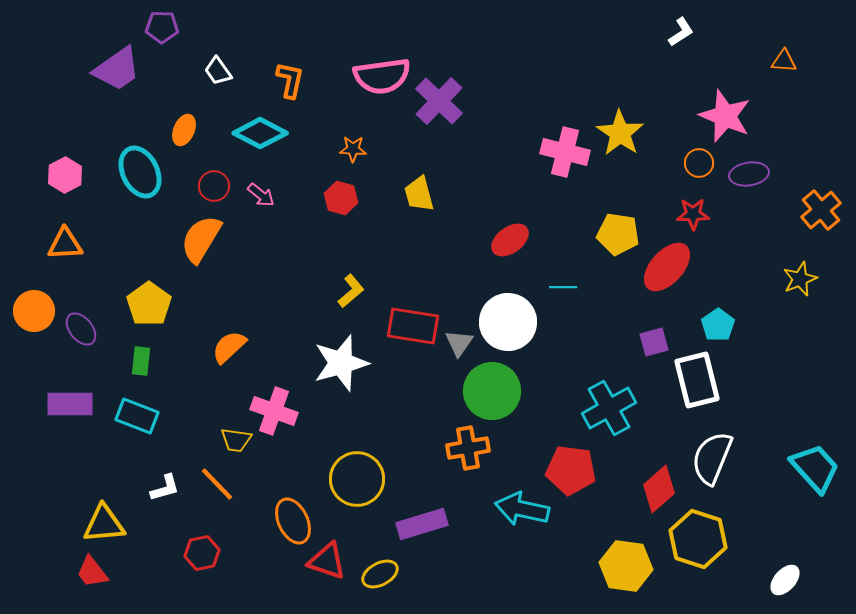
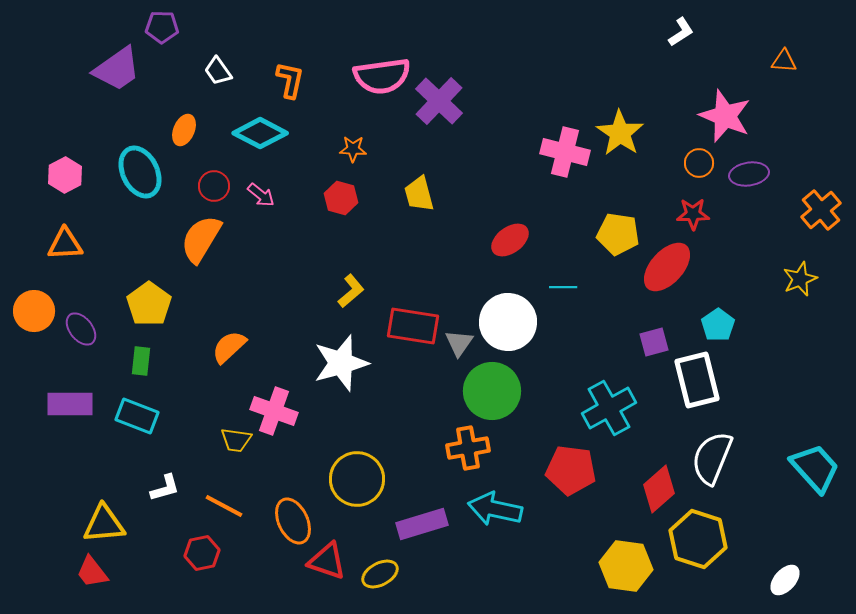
orange line at (217, 484): moved 7 px right, 22 px down; rotated 18 degrees counterclockwise
cyan arrow at (522, 509): moved 27 px left
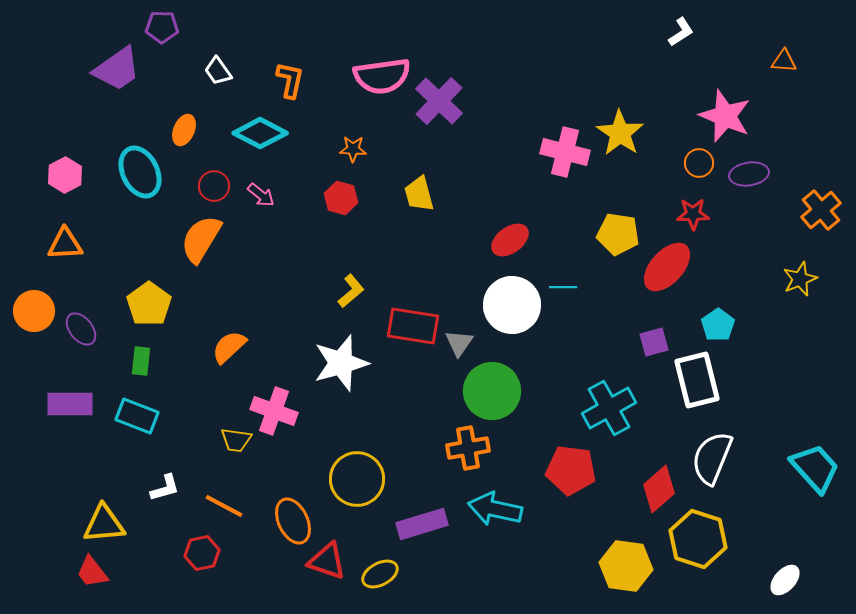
white circle at (508, 322): moved 4 px right, 17 px up
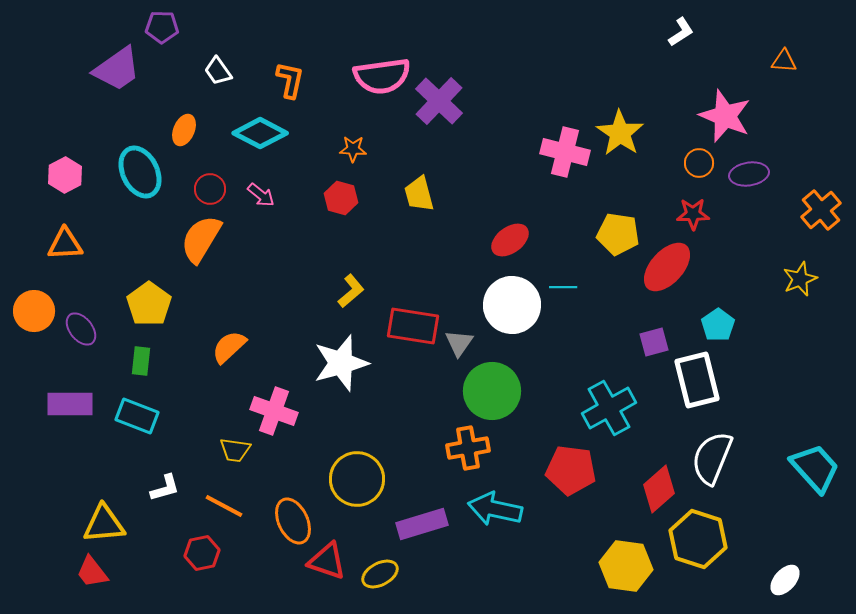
red circle at (214, 186): moved 4 px left, 3 px down
yellow trapezoid at (236, 440): moved 1 px left, 10 px down
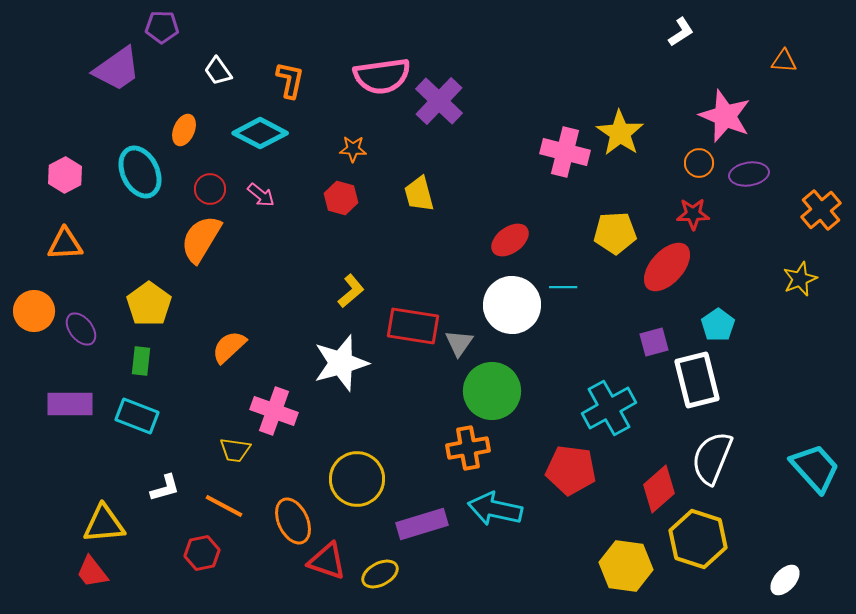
yellow pentagon at (618, 234): moved 3 px left, 1 px up; rotated 12 degrees counterclockwise
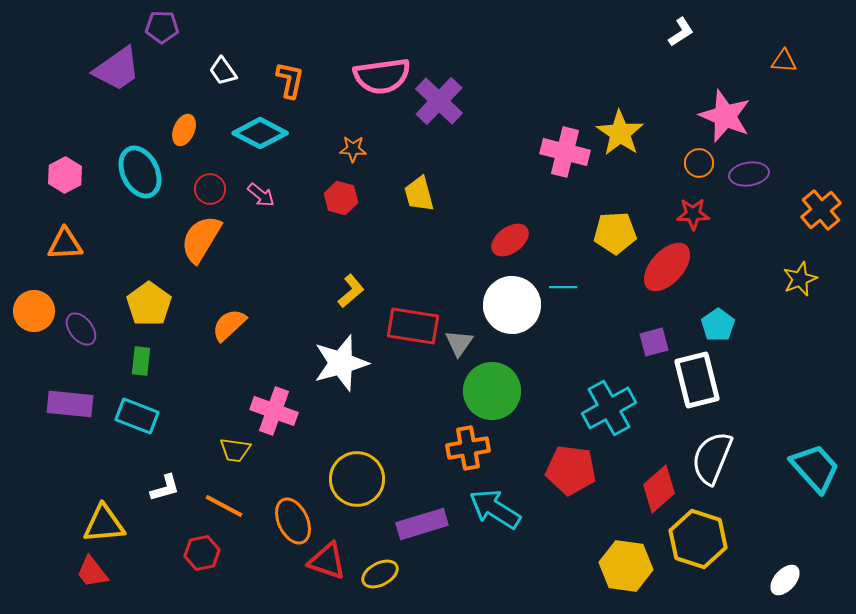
white trapezoid at (218, 71): moved 5 px right
orange semicircle at (229, 347): moved 22 px up
purple rectangle at (70, 404): rotated 6 degrees clockwise
cyan arrow at (495, 509): rotated 20 degrees clockwise
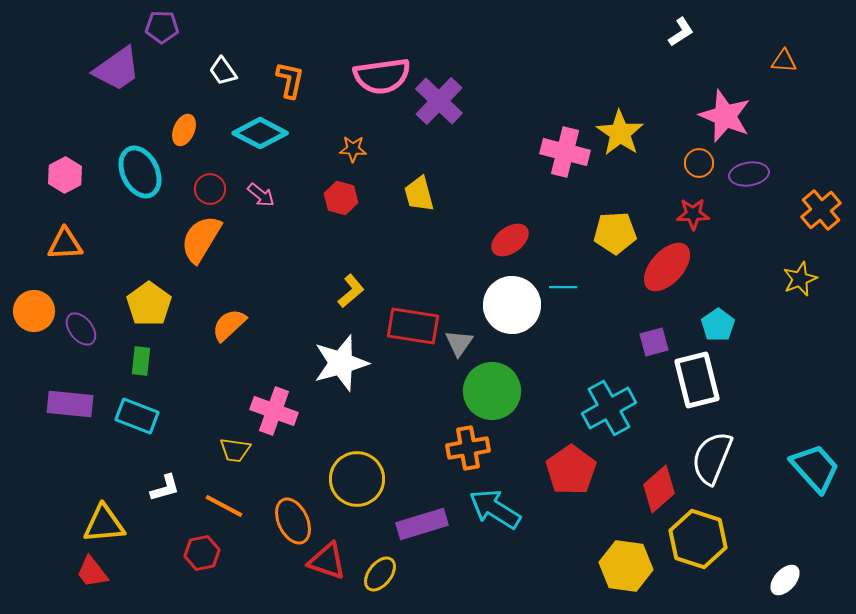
red pentagon at (571, 470): rotated 30 degrees clockwise
yellow ellipse at (380, 574): rotated 24 degrees counterclockwise
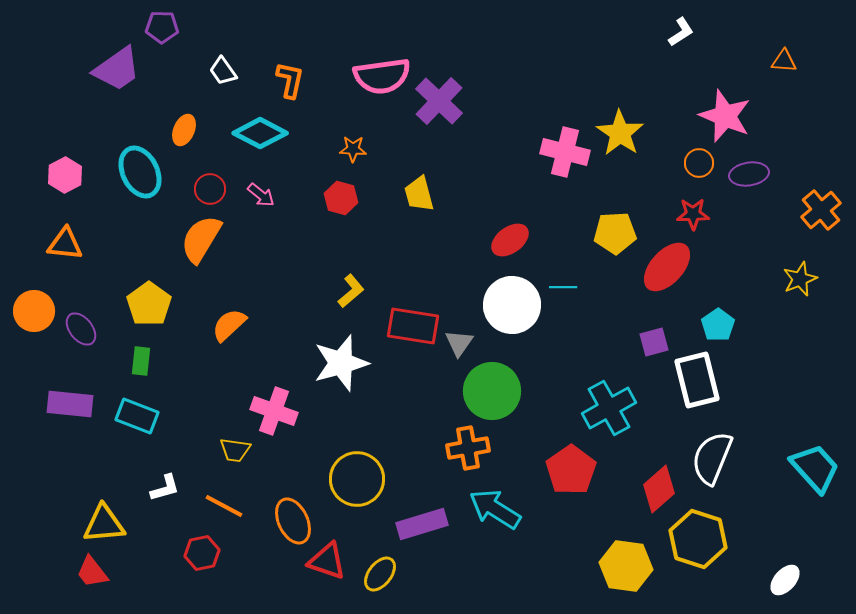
orange triangle at (65, 244): rotated 9 degrees clockwise
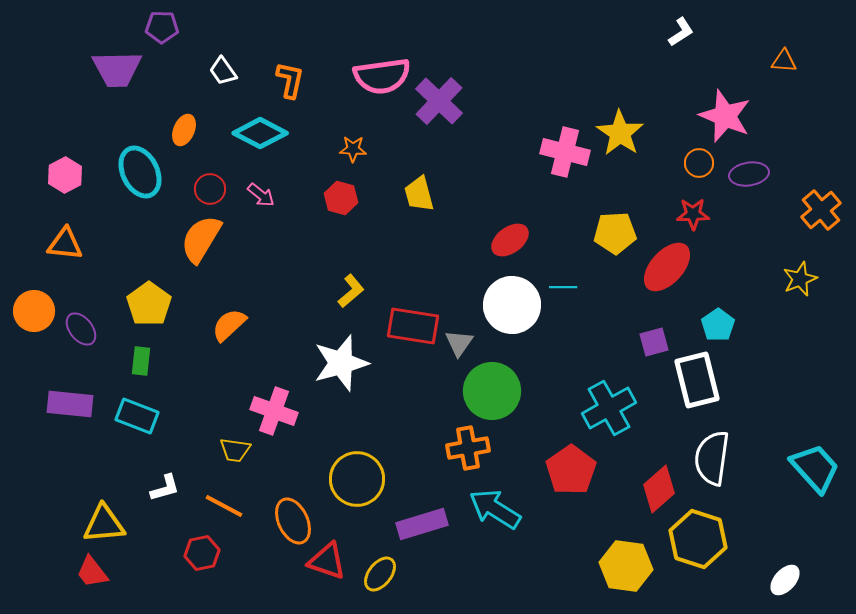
purple trapezoid at (117, 69): rotated 34 degrees clockwise
white semicircle at (712, 458): rotated 14 degrees counterclockwise
